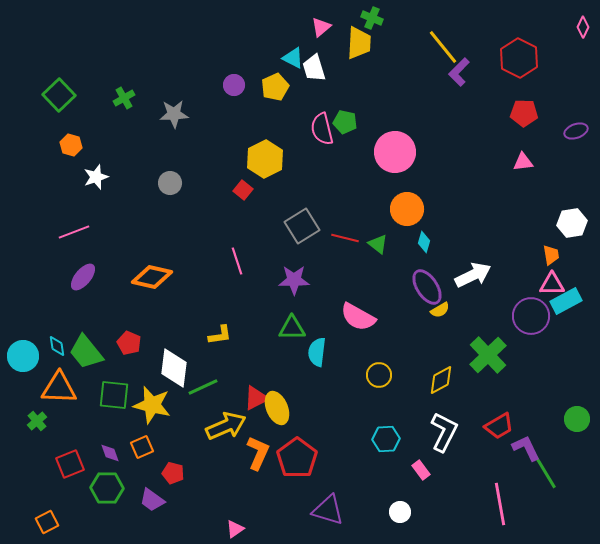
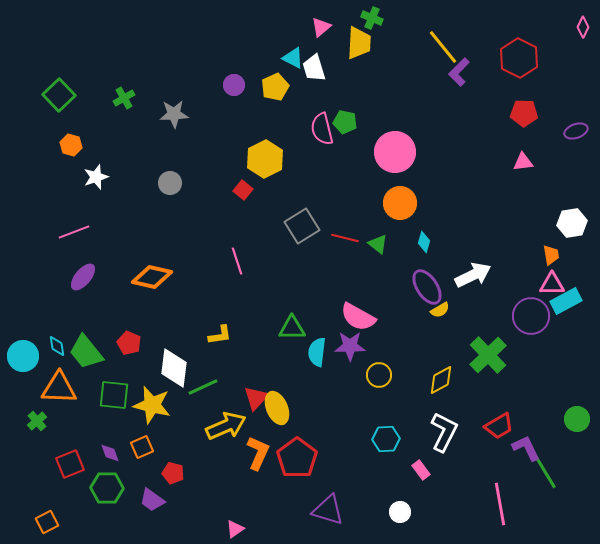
orange circle at (407, 209): moved 7 px left, 6 px up
purple star at (294, 280): moved 56 px right, 66 px down
red triangle at (256, 398): rotated 20 degrees counterclockwise
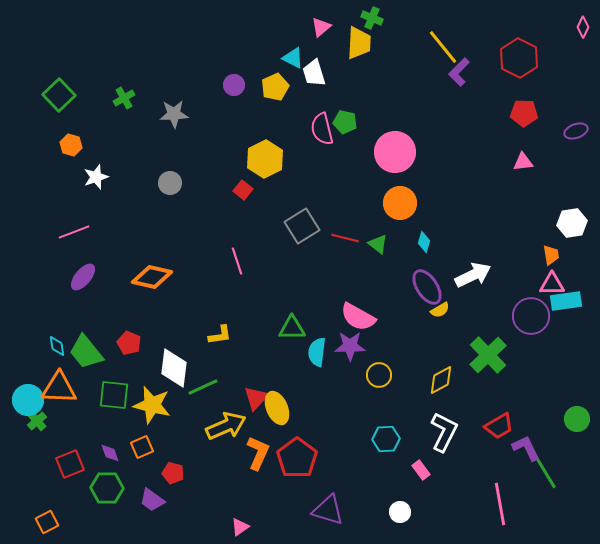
white trapezoid at (314, 68): moved 5 px down
cyan rectangle at (566, 301): rotated 20 degrees clockwise
cyan circle at (23, 356): moved 5 px right, 44 px down
pink triangle at (235, 529): moved 5 px right, 2 px up
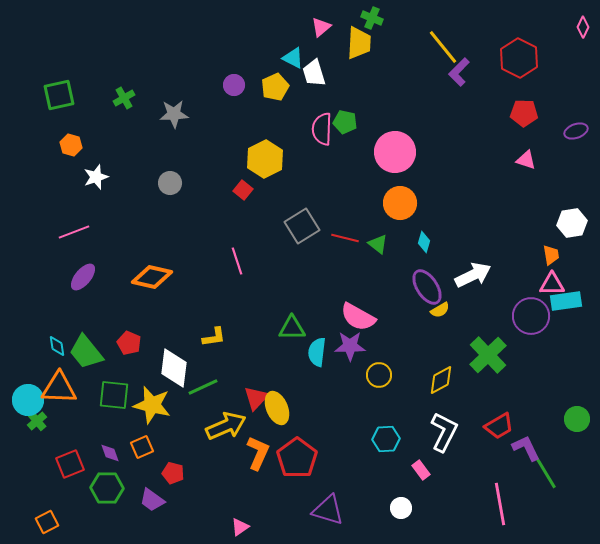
green square at (59, 95): rotated 32 degrees clockwise
pink semicircle at (322, 129): rotated 16 degrees clockwise
pink triangle at (523, 162): moved 3 px right, 2 px up; rotated 25 degrees clockwise
yellow L-shape at (220, 335): moved 6 px left, 2 px down
white circle at (400, 512): moved 1 px right, 4 px up
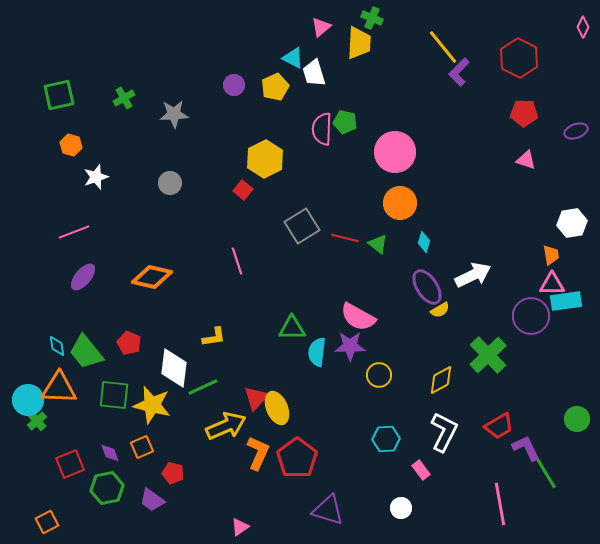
green hexagon at (107, 488): rotated 12 degrees counterclockwise
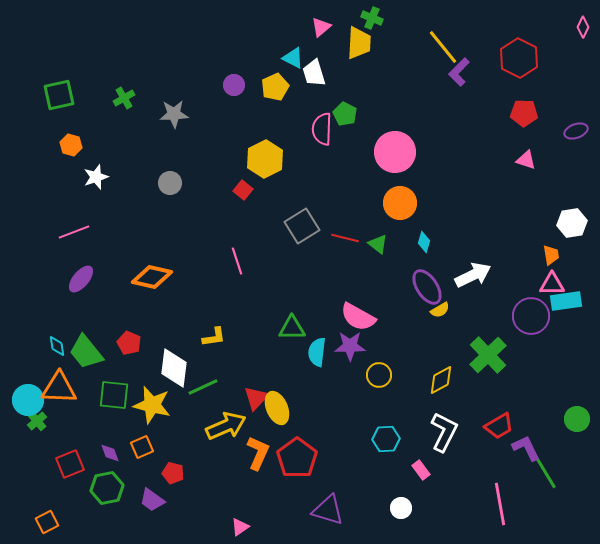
green pentagon at (345, 122): moved 8 px up; rotated 15 degrees clockwise
purple ellipse at (83, 277): moved 2 px left, 2 px down
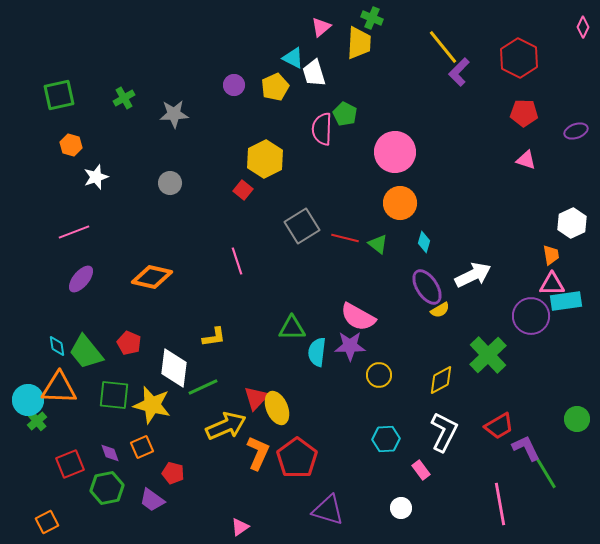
white hexagon at (572, 223): rotated 16 degrees counterclockwise
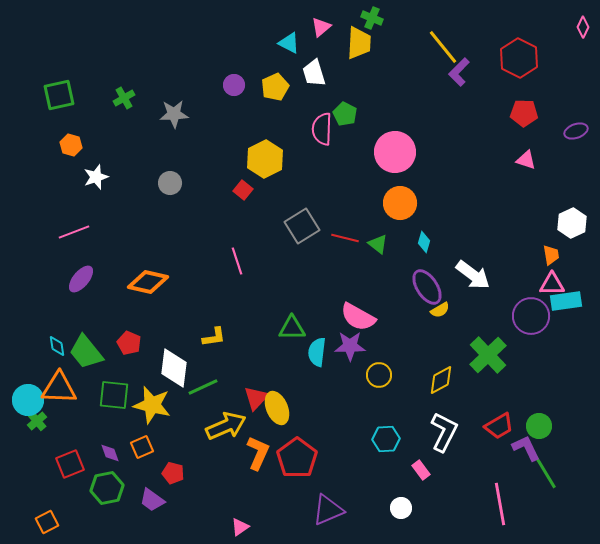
cyan triangle at (293, 58): moved 4 px left, 15 px up
white arrow at (473, 275): rotated 63 degrees clockwise
orange diamond at (152, 277): moved 4 px left, 5 px down
green circle at (577, 419): moved 38 px left, 7 px down
purple triangle at (328, 510): rotated 40 degrees counterclockwise
